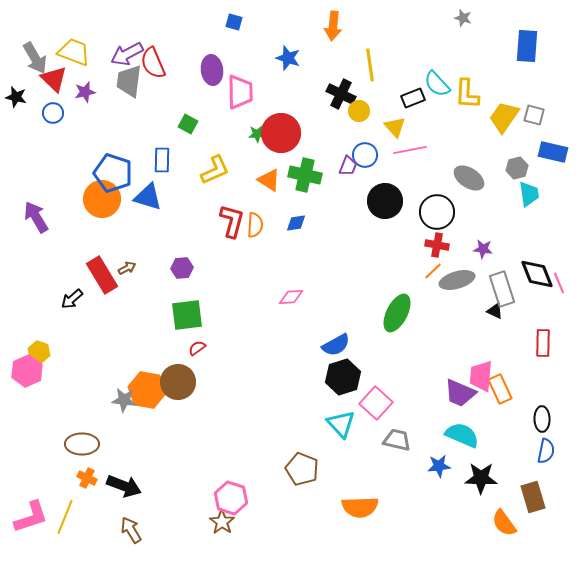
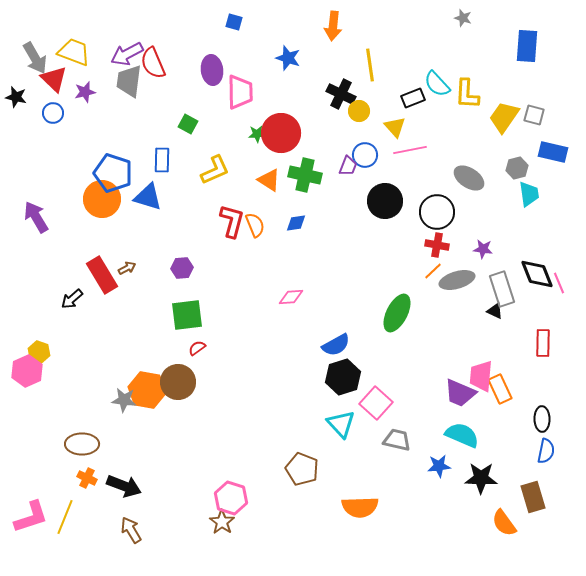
orange semicircle at (255, 225): rotated 25 degrees counterclockwise
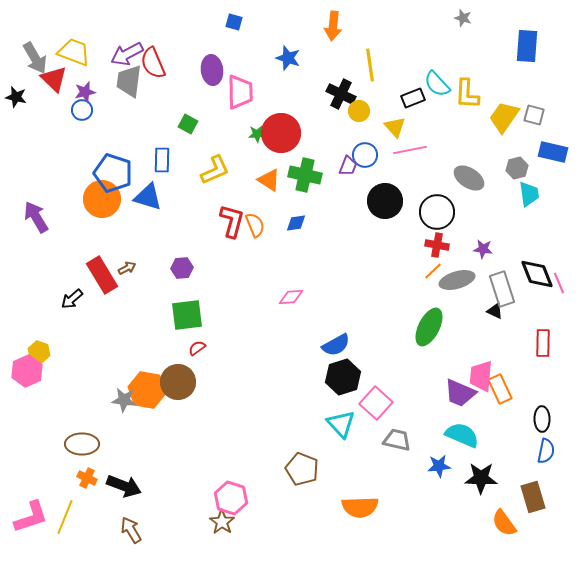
blue circle at (53, 113): moved 29 px right, 3 px up
green ellipse at (397, 313): moved 32 px right, 14 px down
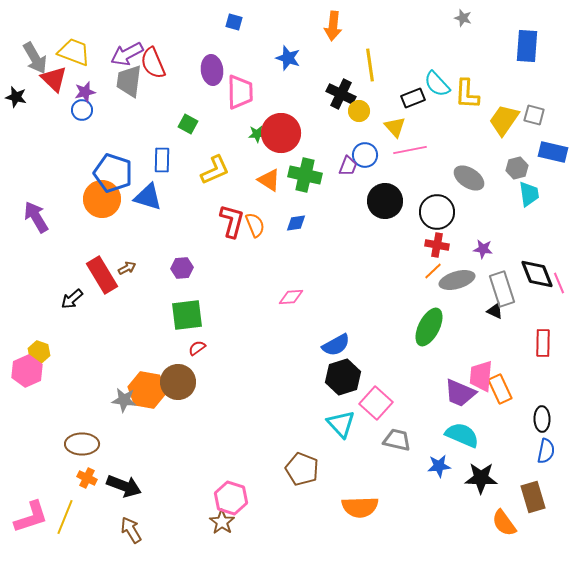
yellow trapezoid at (504, 117): moved 3 px down
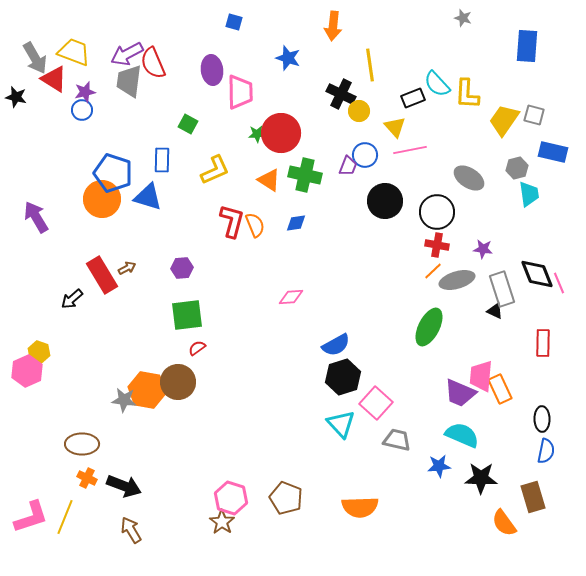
red triangle at (54, 79): rotated 12 degrees counterclockwise
brown pentagon at (302, 469): moved 16 px left, 29 px down
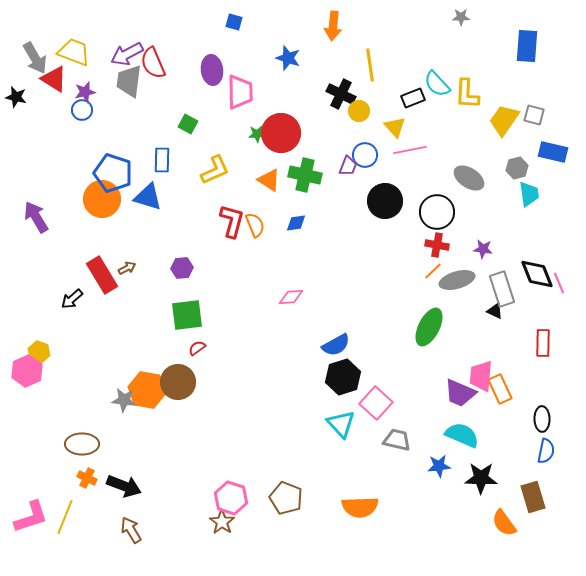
gray star at (463, 18): moved 2 px left, 1 px up; rotated 18 degrees counterclockwise
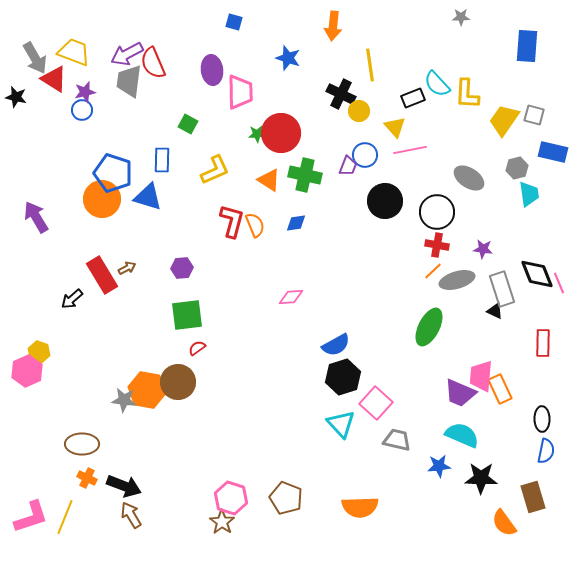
brown arrow at (131, 530): moved 15 px up
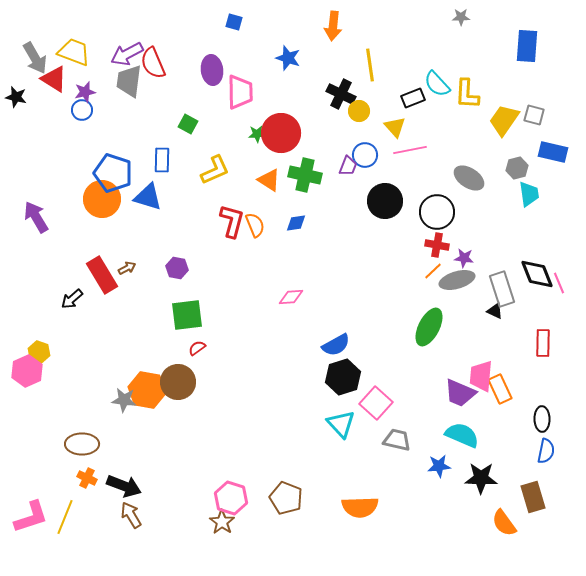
purple star at (483, 249): moved 19 px left, 9 px down
purple hexagon at (182, 268): moved 5 px left; rotated 15 degrees clockwise
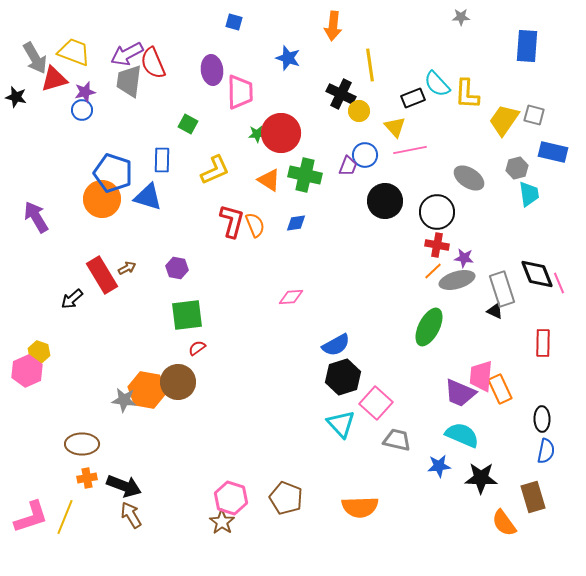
red triangle at (54, 79): rotated 48 degrees counterclockwise
orange cross at (87, 478): rotated 36 degrees counterclockwise
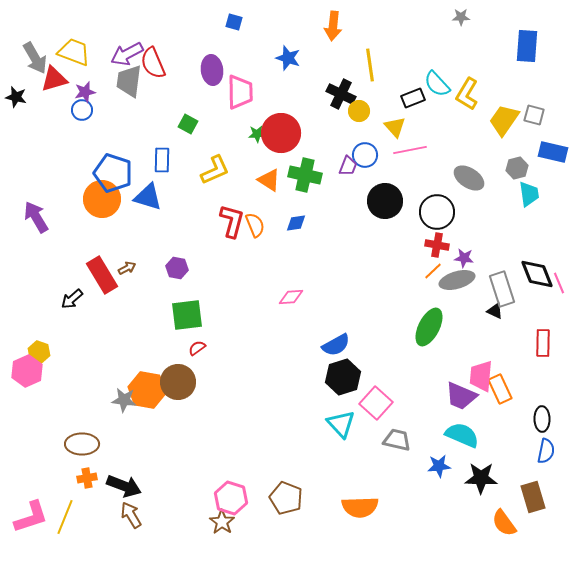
yellow L-shape at (467, 94): rotated 28 degrees clockwise
purple trapezoid at (460, 393): moved 1 px right, 3 px down
